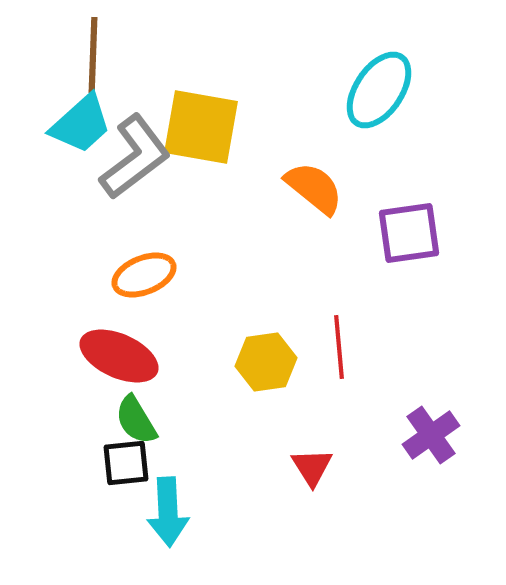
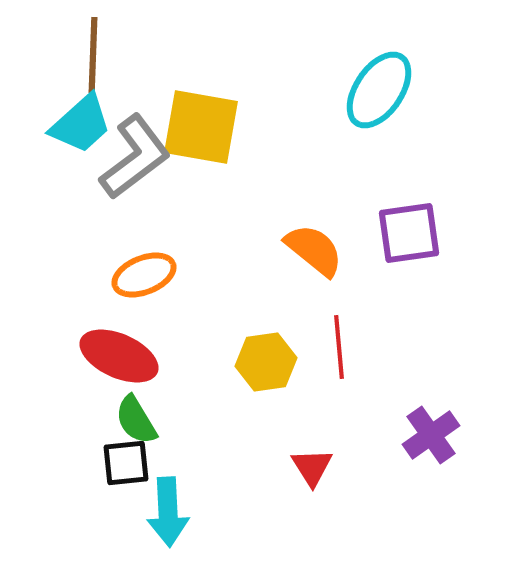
orange semicircle: moved 62 px down
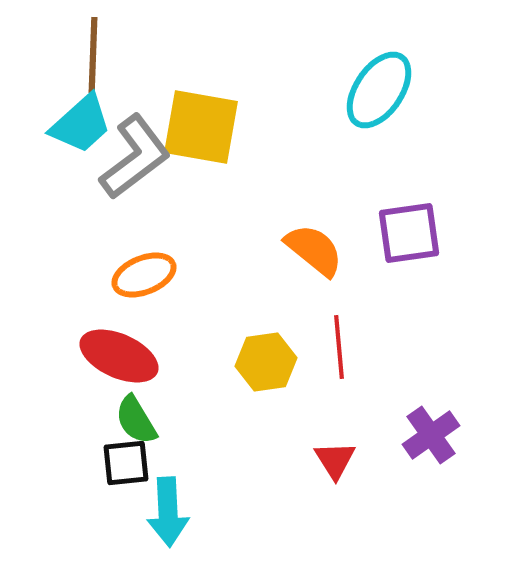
red triangle: moved 23 px right, 7 px up
